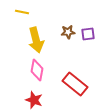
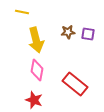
purple square: rotated 16 degrees clockwise
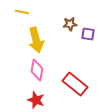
brown star: moved 2 px right, 8 px up
red star: moved 2 px right
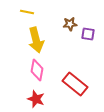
yellow line: moved 5 px right
red star: moved 1 px up
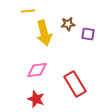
yellow line: moved 1 px right, 1 px up; rotated 16 degrees counterclockwise
brown star: moved 2 px left
yellow arrow: moved 8 px right, 7 px up
pink diamond: rotated 70 degrees clockwise
red rectangle: rotated 20 degrees clockwise
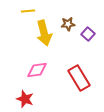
purple square: rotated 32 degrees clockwise
red rectangle: moved 4 px right, 6 px up
red star: moved 11 px left
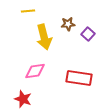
yellow arrow: moved 4 px down
pink diamond: moved 2 px left, 1 px down
red rectangle: rotated 50 degrees counterclockwise
red star: moved 2 px left
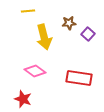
brown star: moved 1 px right, 1 px up
pink diamond: rotated 45 degrees clockwise
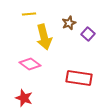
yellow line: moved 1 px right, 3 px down
brown star: rotated 16 degrees counterclockwise
pink diamond: moved 5 px left, 7 px up
red star: moved 1 px right, 1 px up
